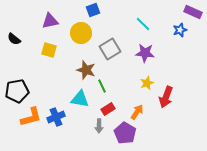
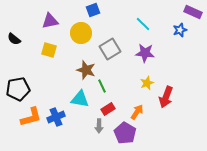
black pentagon: moved 1 px right, 2 px up
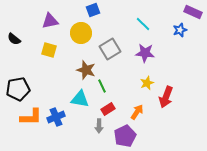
orange L-shape: rotated 15 degrees clockwise
purple pentagon: moved 3 px down; rotated 15 degrees clockwise
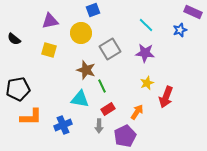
cyan line: moved 3 px right, 1 px down
blue cross: moved 7 px right, 8 px down
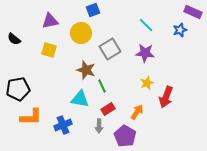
purple pentagon: rotated 15 degrees counterclockwise
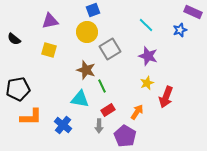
yellow circle: moved 6 px right, 1 px up
purple star: moved 3 px right, 3 px down; rotated 12 degrees clockwise
red rectangle: moved 1 px down
blue cross: rotated 30 degrees counterclockwise
